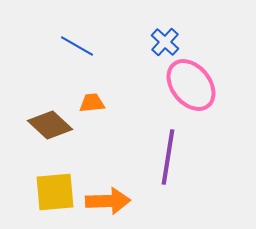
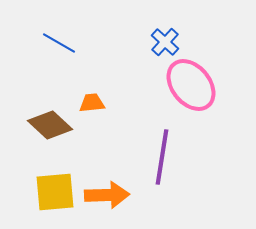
blue line: moved 18 px left, 3 px up
purple line: moved 6 px left
orange arrow: moved 1 px left, 6 px up
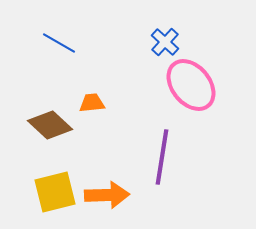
yellow square: rotated 9 degrees counterclockwise
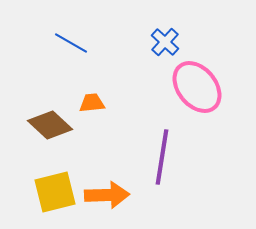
blue line: moved 12 px right
pink ellipse: moved 6 px right, 2 px down
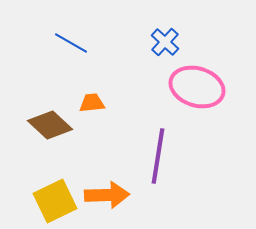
pink ellipse: rotated 34 degrees counterclockwise
purple line: moved 4 px left, 1 px up
yellow square: moved 9 px down; rotated 12 degrees counterclockwise
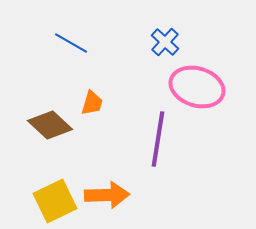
orange trapezoid: rotated 112 degrees clockwise
purple line: moved 17 px up
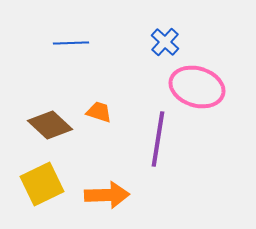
blue line: rotated 32 degrees counterclockwise
orange trapezoid: moved 7 px right, 9 px down; rotated 88 degrees counterclockwise
yellow square: moved 13 px left, 17 px up
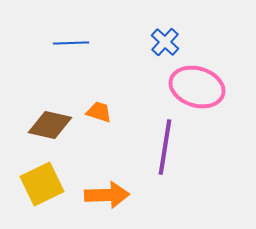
brown diamond: rotated 30 degrees counterclockwise
purple line: moved 7 px right, 8 px down
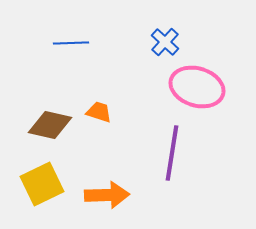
purple line: moved 7 px right, 6 px down
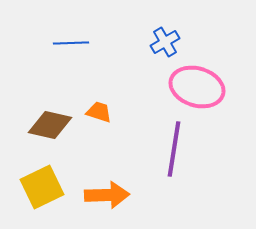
blue cross: rotated 16 degrees clockwise
purple line: moved 2 px right, 4 px up
yellow square: moved 3 px down
